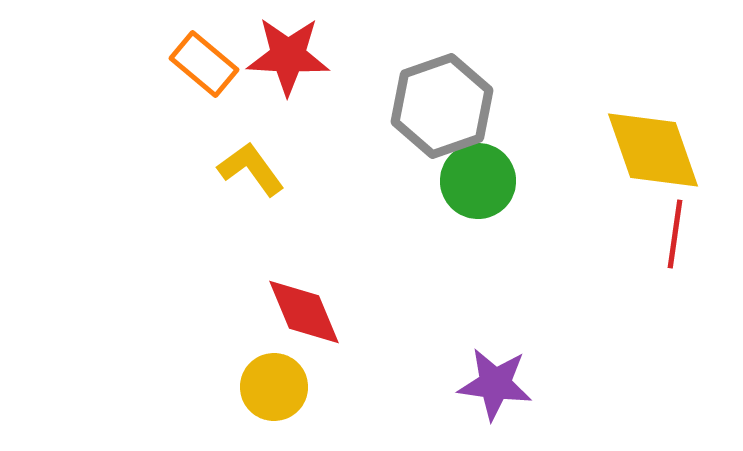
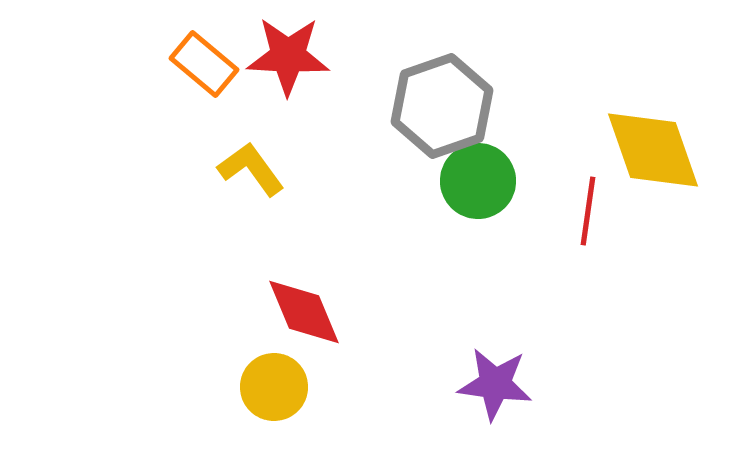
red line: moved 87 px left, 23 px up
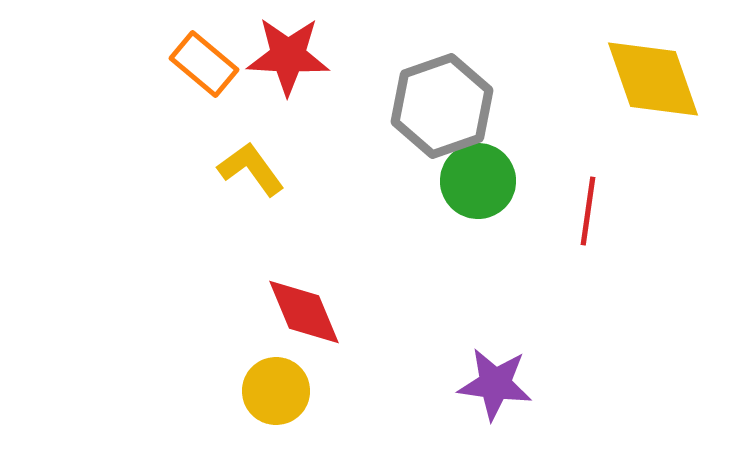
yellow diamond: moved 71 px up
yellow circle: moved 2 px right, 4 px down
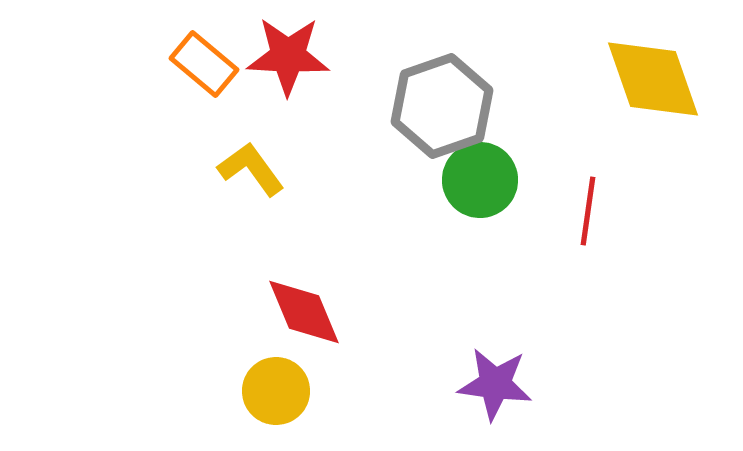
green circle: moved 2 px right, 1 px up
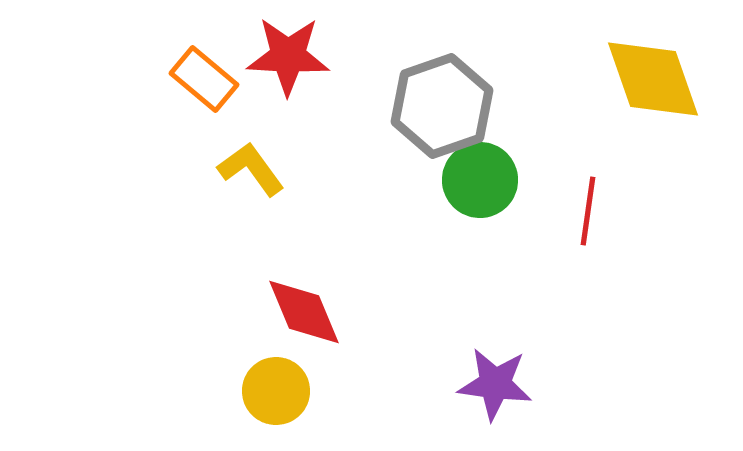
orange rectangle: moved 15 px down
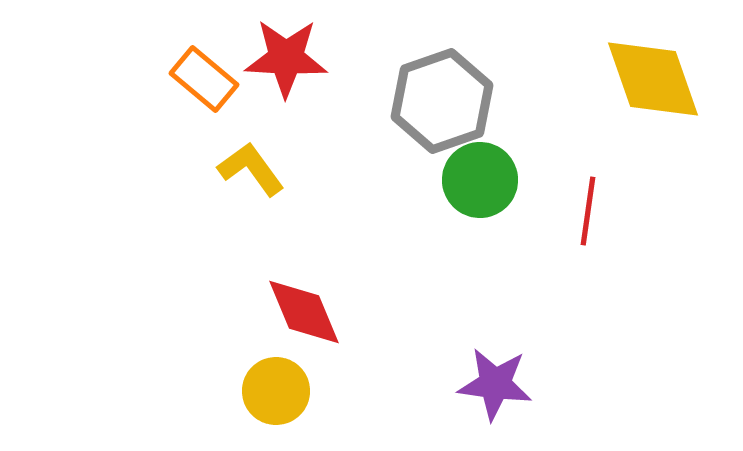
red star: moved 2 px left, 2 px down
gray hexagon: moved 5 px up
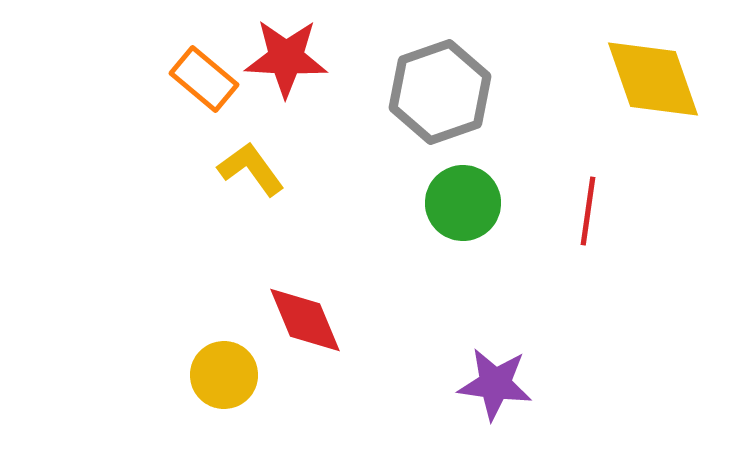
gray hexagon: moved 2 px left, 9 px up
green circle: moved 17 px left, 23 px down
red diamond: moved 1 px right, 8 px down
yellow circle: moved 52 px left, 16 px up
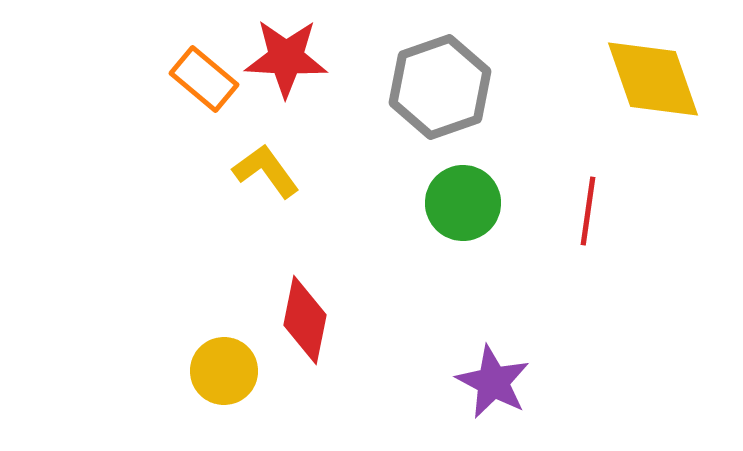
gray hexagon: moved 5 px up
yellow L-shape: moved 15 px right, 2 px down
red diamond: rotated 34 degrees clockwise
yellow circle: moved 4 px up
purple star: moved 2 px left, 2 px up; rotated 20 degrees clockwise
